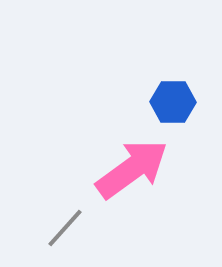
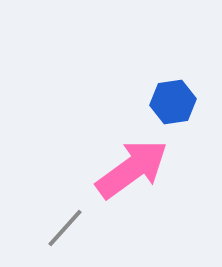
blue hexagon: rotated 9 degrees counterclockwise
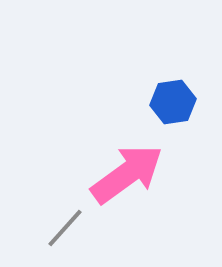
pink arrow: moved 5 px left, 5 px down
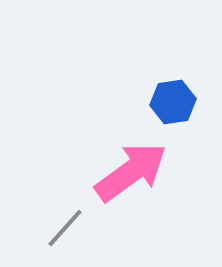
pink arrow: moved 4 px right, 2 px up
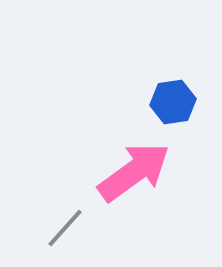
pink arrow: moved 3 px right
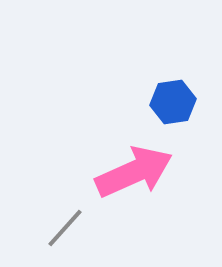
pink arrow: rotated 12 degrees clockwise
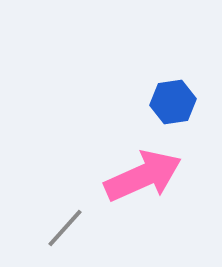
pink arrow: moved 9 px right, 4 px down
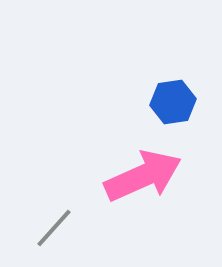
gray line: moved 11 px left
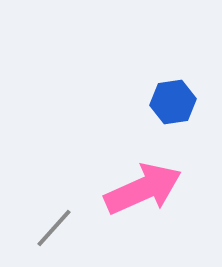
pink arrow: moved 13 px down
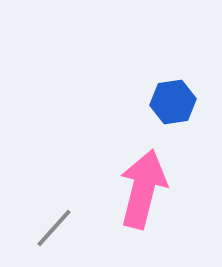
pink arrow: rotated 52 degrees counterclockwise
